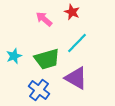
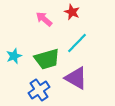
blue cross: rotated 20 degrees clockwise
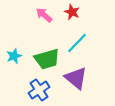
pink arrow: moved 4 px up
purple triangle: rotated 10 degrees clockwise
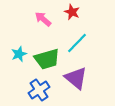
pink arrow: moved 1 px left, 4 px down
cyan star: moved 5 px right, 2 px up
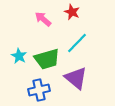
cyan star: moved 2 px down; rotated 21 degrees counterclockwise
blue cross: rotated 20 degrees clockwise
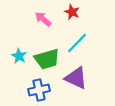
purple triangle: rotated 15 degrees counterclockwise
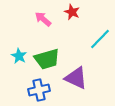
cyan line: moved 23 px right, 4 px up
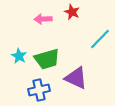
pink arrow: rotated 42 degrees counterclockwise
